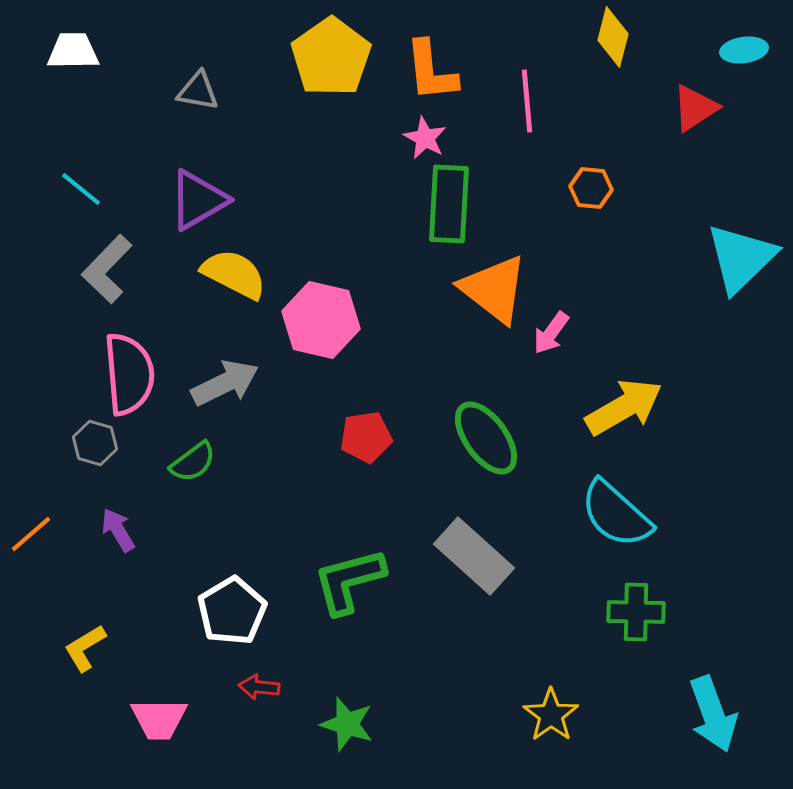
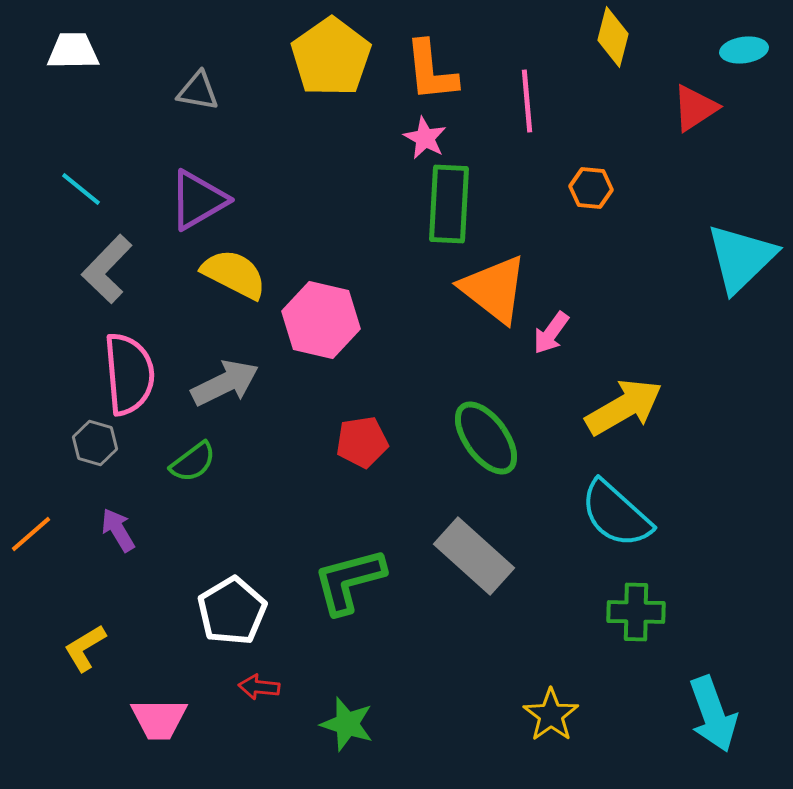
red pentagon: moved 4 px left, 5 px down
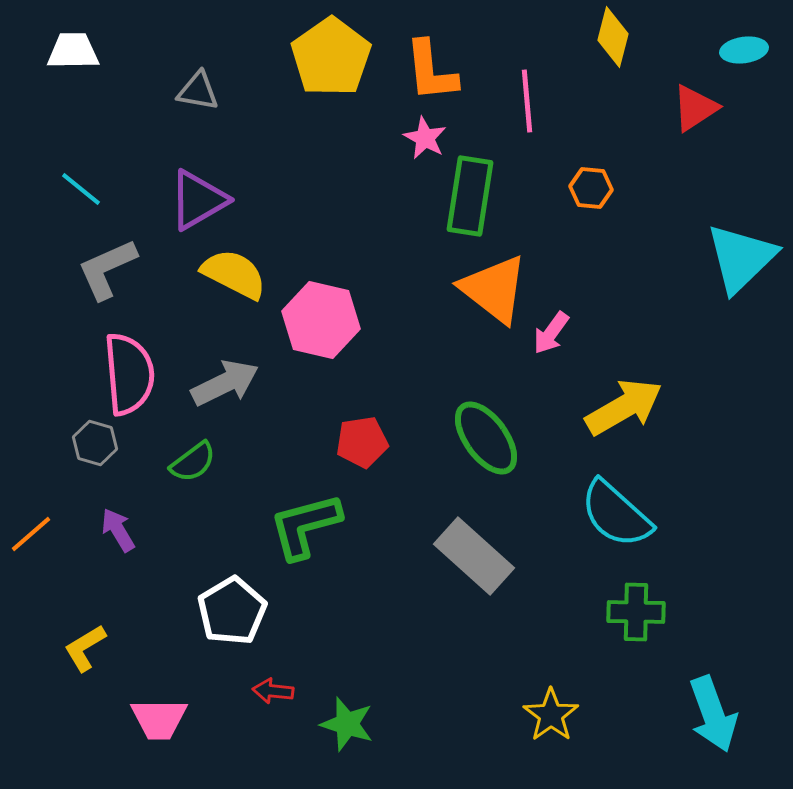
green rectangle: moved 21 px right, 8 px up; rotated 6 degrees clockwise
gray L-shape: rotated 22 degrees clockwise
green L-shape: moved 44 px left, 55 px up
red arrow: moved 14 px right, 4 px down
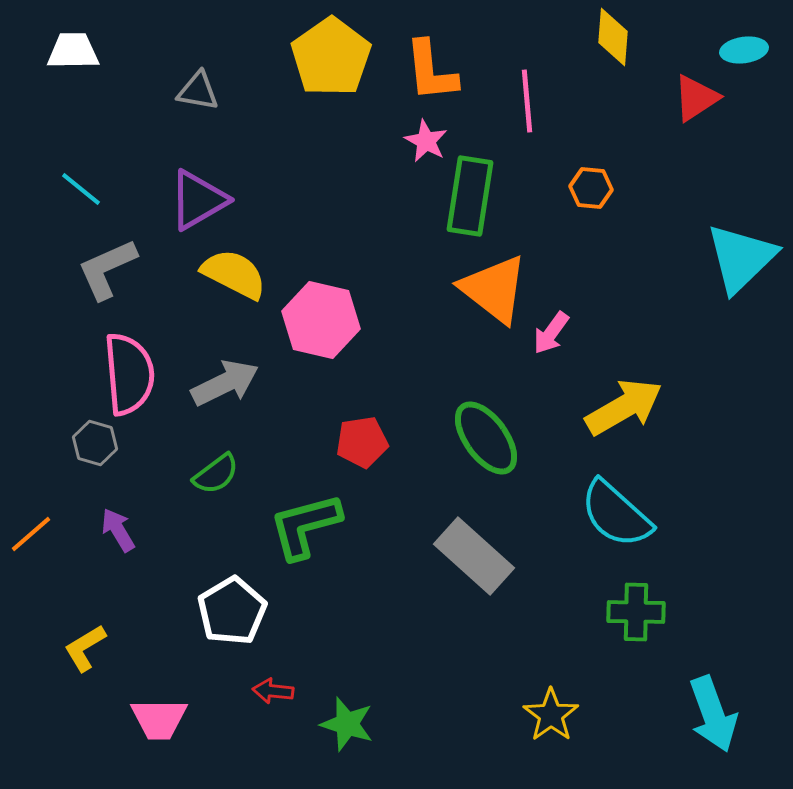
yellow diamond: rotated 10 degrees counterclockwise
red triangle: moved 1 px right, 10 px up
pink star: moved 1 px right, 3 px down
green semicircle: moved 23 px right, 12 px down
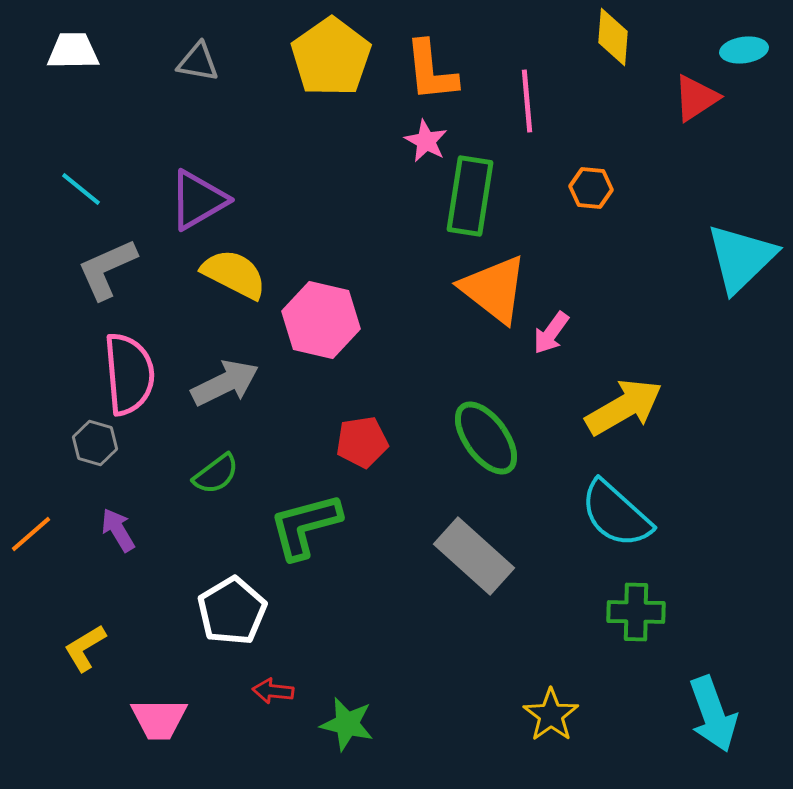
gray triangle: moved 29 px up
green star: rotated 4 degrees counterclockwise
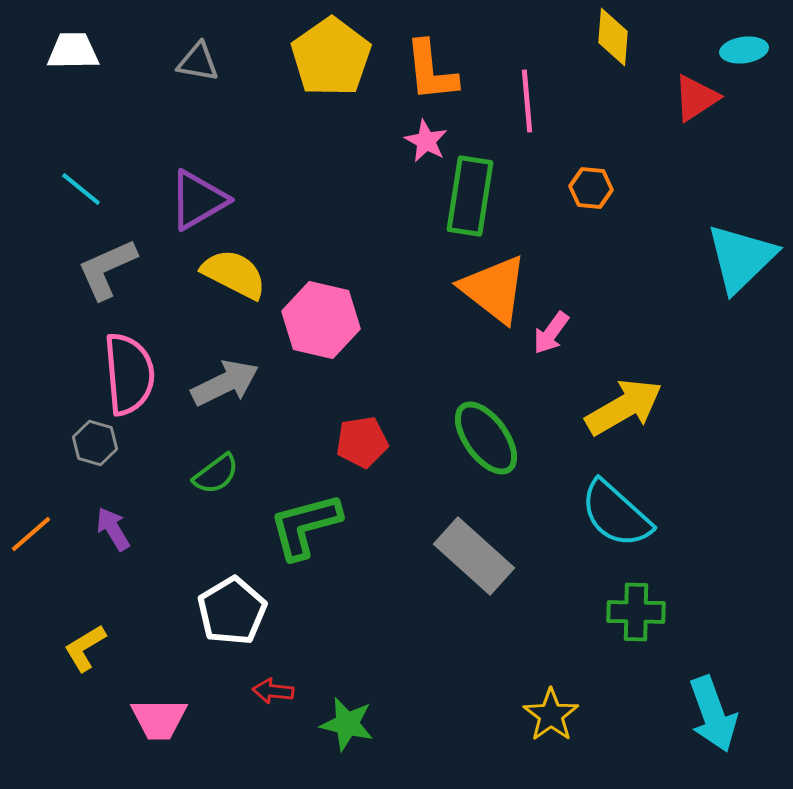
purple arrow: moved 5 px left, 1 px up
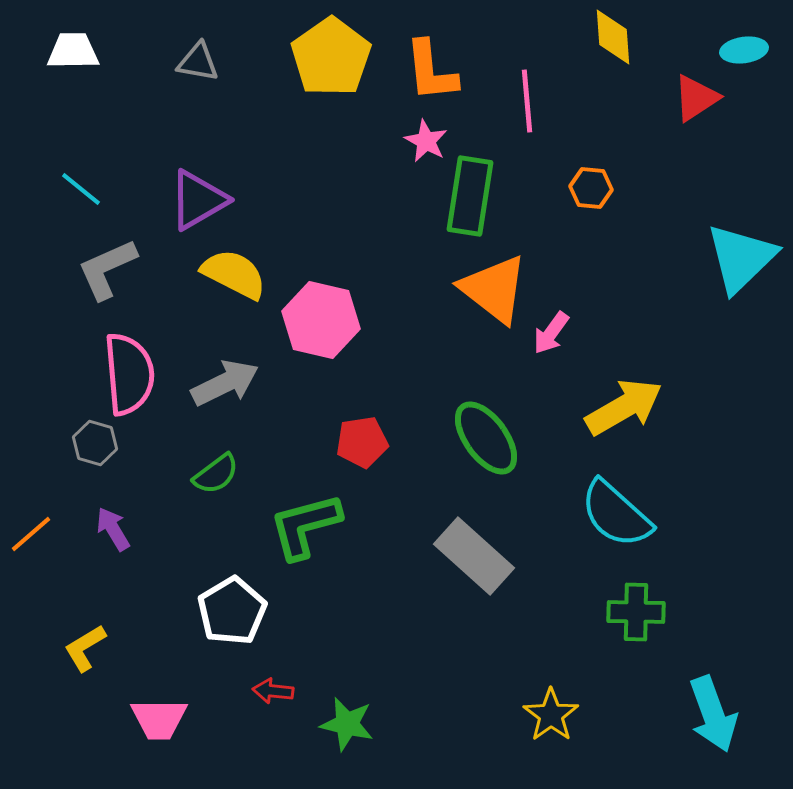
yellow diamond: rotated 8 degrees counterclockwise
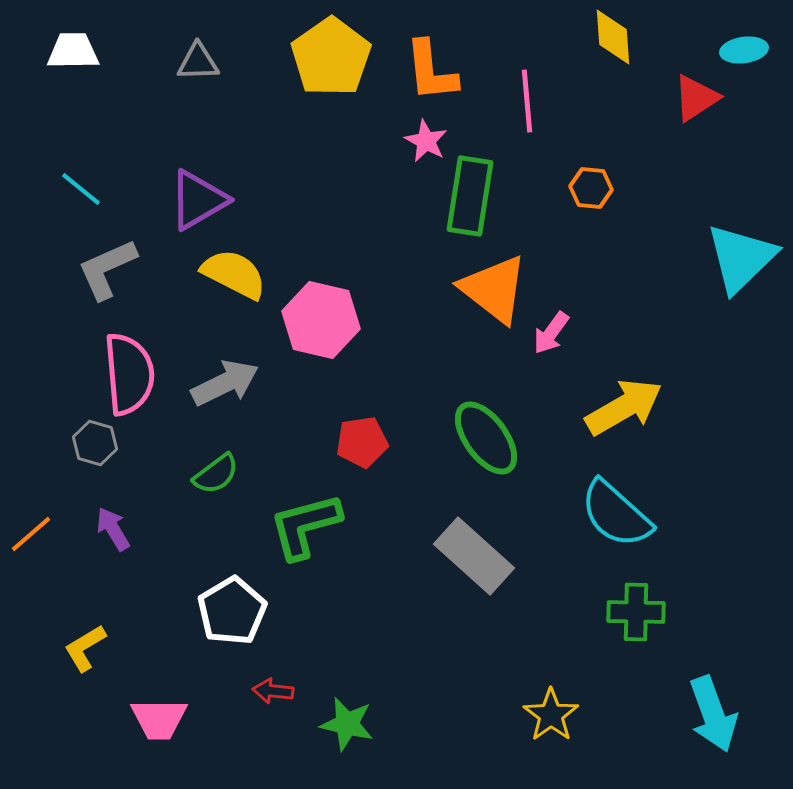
gray triangle: rotated 12 degrees counterclockwise
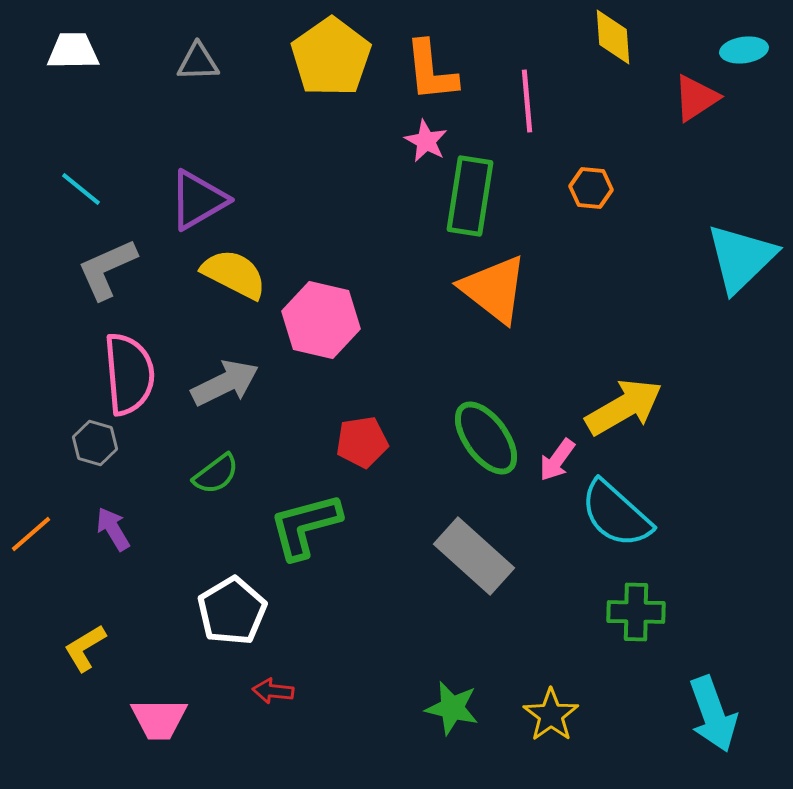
pink arrow: moved 6 px right, 127 px down
green star: moved 105 px right, 16 px up
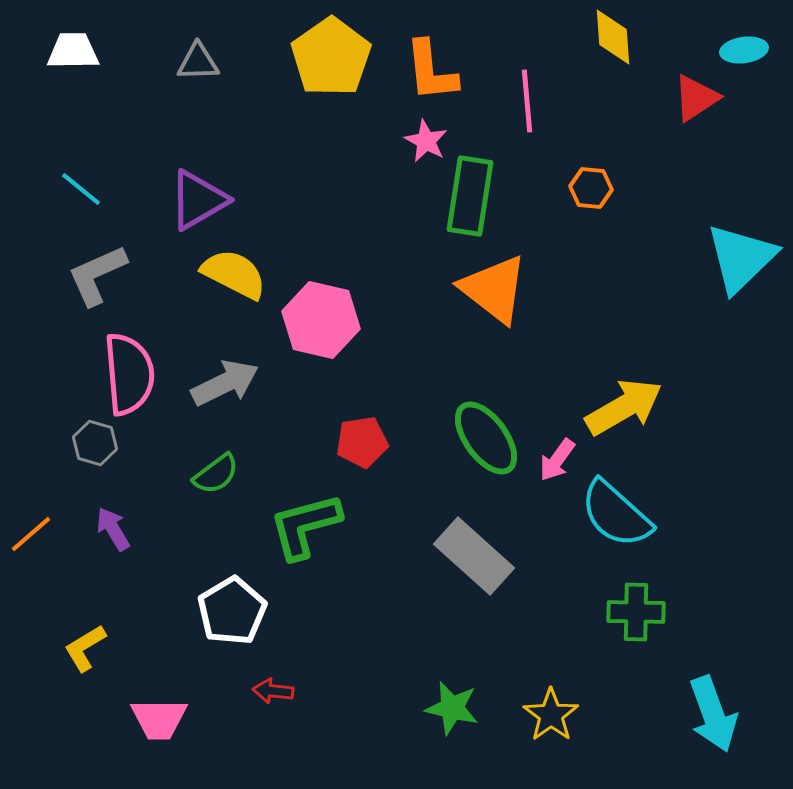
gray L-shape: moved 10 px left, 6 px down
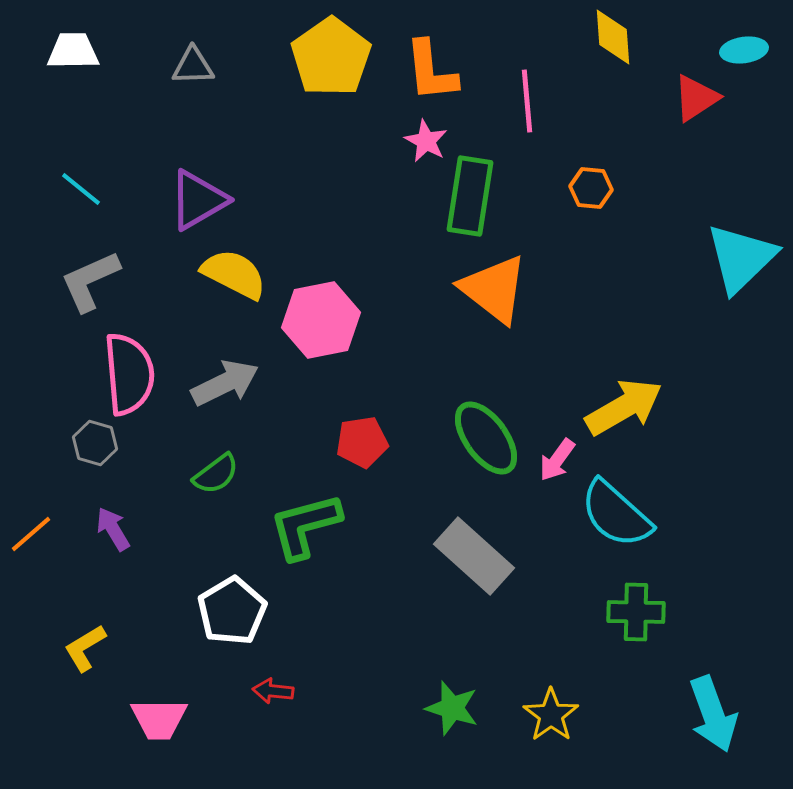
gray triangle: moved 5 px left, 4 px down
gray L-shape: moved 7 px left, 6 px down
pink hexagon: rotated 24 degrees counterclockwise
green star: rotated 4 degrees clockwise
